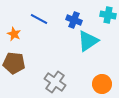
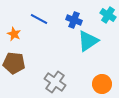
cyan cross: rotated 21 degrees clockwise
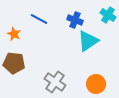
blue cross: moved 1 px right
orange circle: moved 6 px left
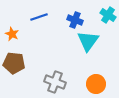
blue line: moved 2 px up; rotated 48 degrees counterclockwise
orange star: moved 2 px left
cyan triangle: rotated 20 degrees counterclockwise
gray cross: rotated 15 degrees counterclockwise
